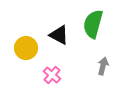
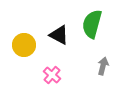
green semicircle: moved 1 px left
yellow circle: moved 2 px left, 3 px up
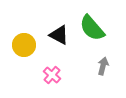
green semicircle: moved 4 px down; rotated 56 degrees counterclockwise
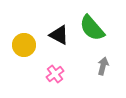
pink cross: moved 3 px right, 1 px up; rotated 12 degrees clockwise
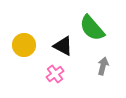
black triangle: moved 4 px right, 11 px down
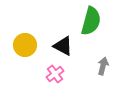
green semicircle: moved 1 px left, 7 px up; rotated 124 degrees counterclockwise
yellow circle: moved 1 px right
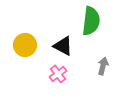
green semicircle: rotated 8 degrees counterclockwise
pink cross: moved 3 px right
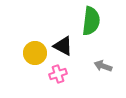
yellow circle: moved 10 px right, 8 px down
gray arrow: rotated 84 degrees counterclockwise
pink cross: rotated 18 degrees clockwise
